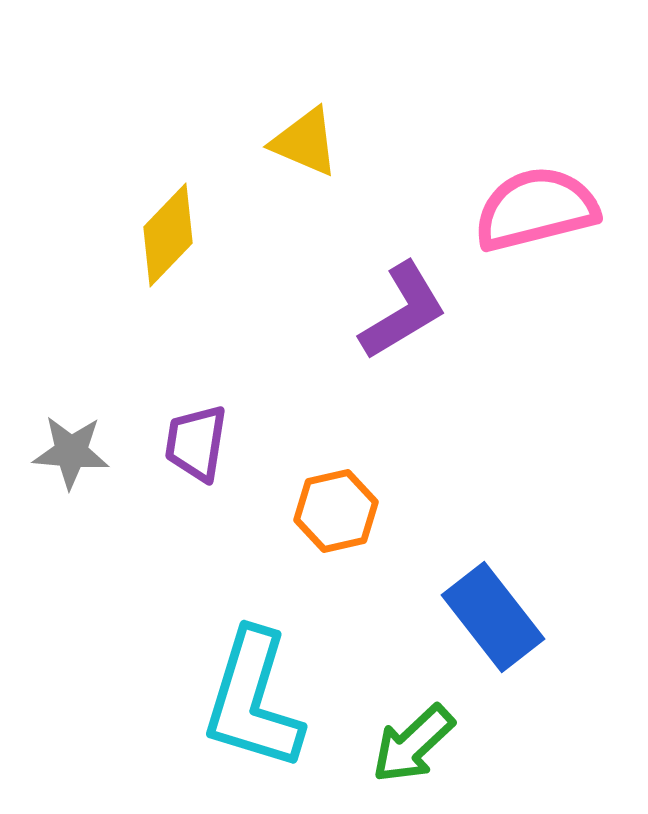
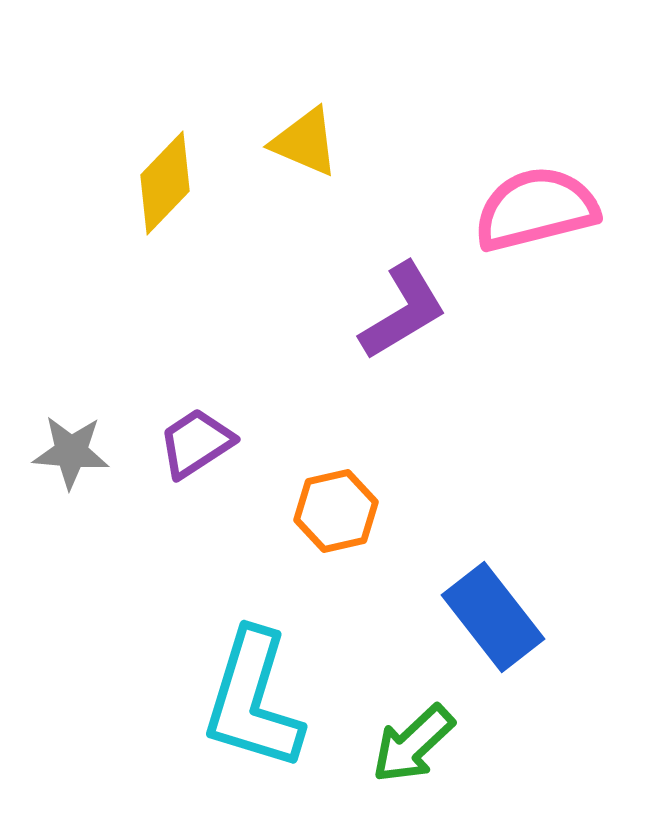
yellow diamond: moved 3 px left, 52 px up
purple trapezoid: rotated 48 degrees clockwise
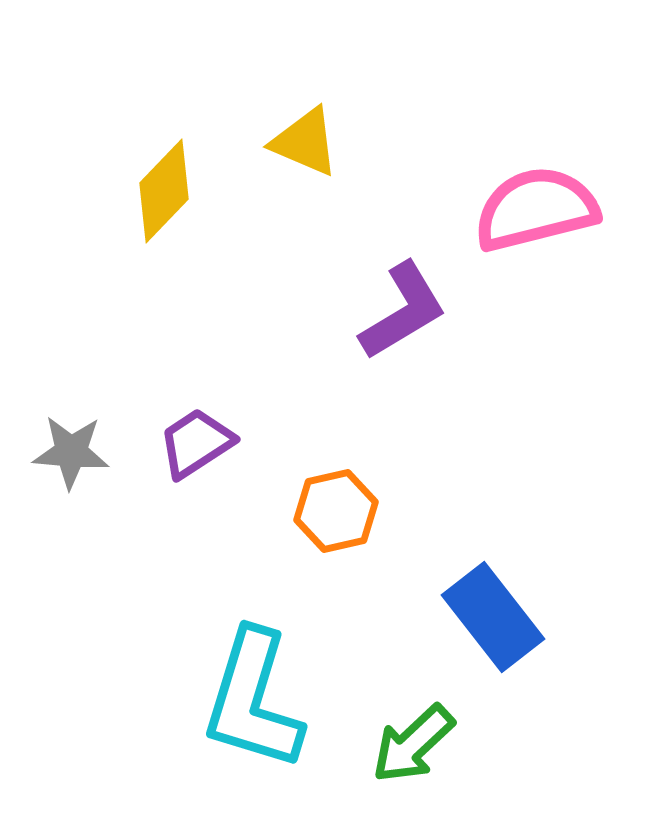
yellow diamond: moved 1 px left, 8 px down
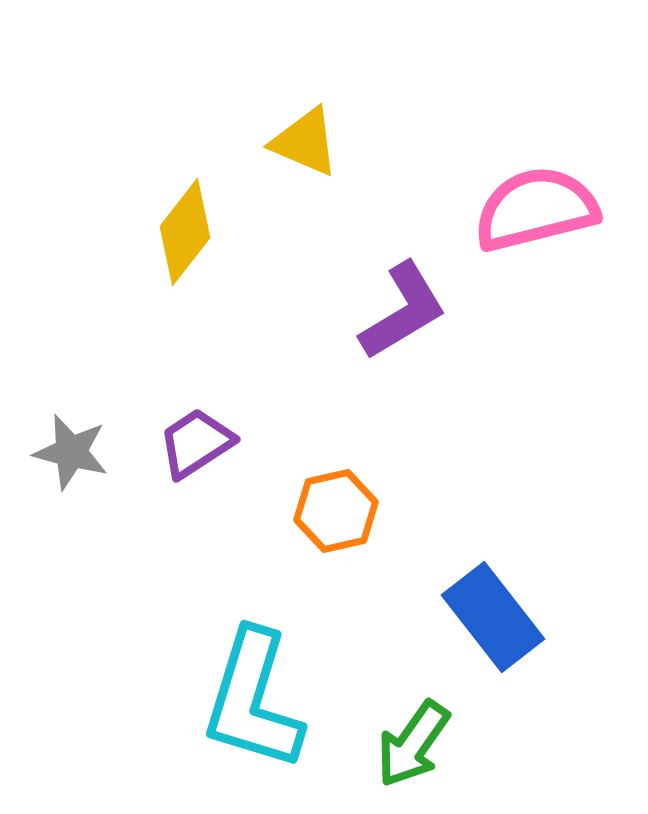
yellow diamond: moved 21 px right, 41 px down; rotated 6 degrees counterclockwise
gray star: rotated 10 degrees clockwise
green arrow: rotated 12 degrees counterclockwise
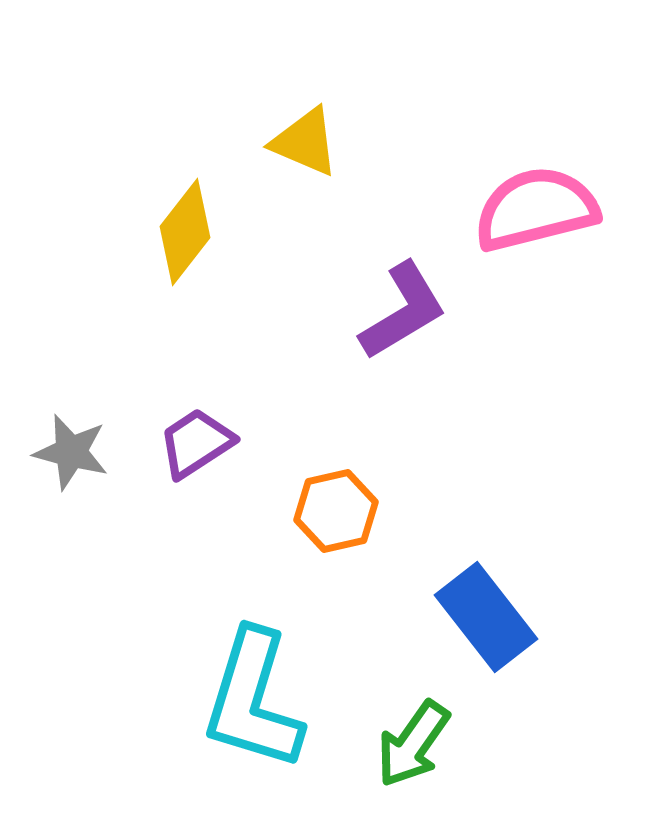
blue rectangle: moved 7 px left
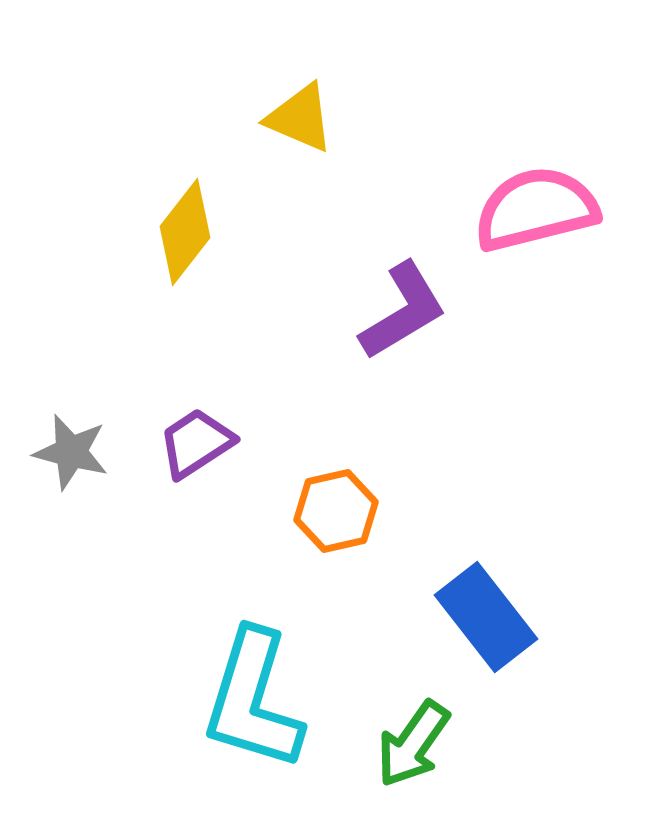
yellow triangle: moved 5 px left, 24 px up
